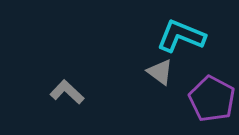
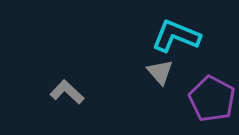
cyan L-shape: moved 5 px left
gray triangle: rotated 12 degrees clockwise
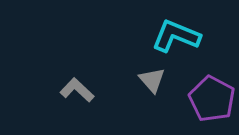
gray triangle: moved 8 px left, 8 px down
gray L-shape: moved 10 px right, 2 px up
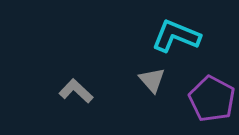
gray L-shape: moved 1 px left, 1 px down
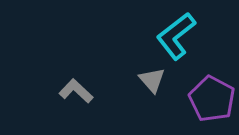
cyan L-shape: rotated 60 degrees counterclockwise
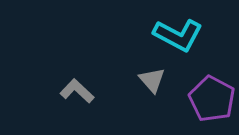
cyan L-shape: moved 2 px right, 1 px up; rotated 114 degrees counterclockwise
gray L-shape: moved 1 px right
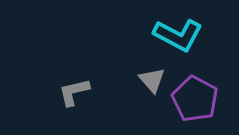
gray L-shape: moved 3 px left, 1 px down; rotated 56 degrees counterclockwise
purple pentagon: moved 17 px left
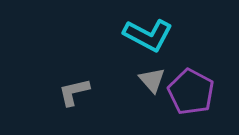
cyan L-shape: moved 30 px left
purple pentagon: moved 4 px left, 7 px up
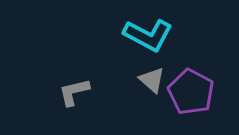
gray triangle: rotated 8 degrees counterclockwise
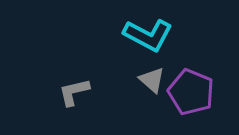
purple pentagon: rotated 6 degrees counterclockwise
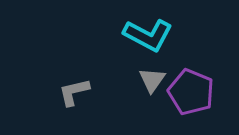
gray triangle: rotated 24 degrees clockwise
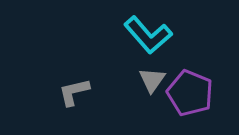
cyan L-shape: rotated 21 degrees clockwise
purple pentagon: moved 1 px left, 1 px down
